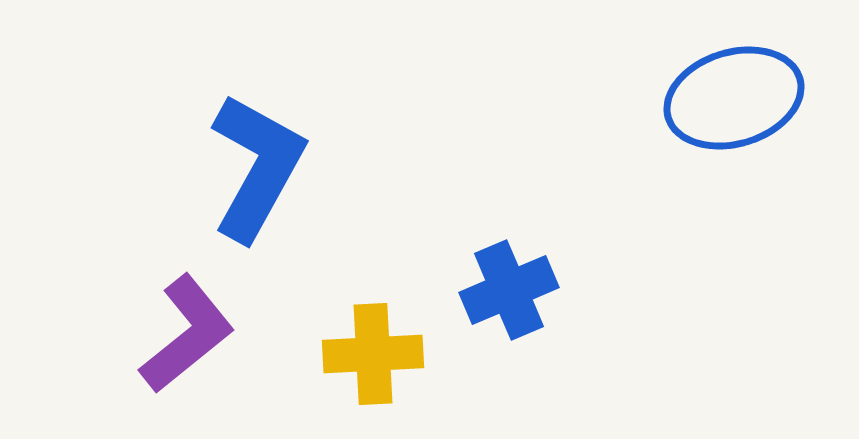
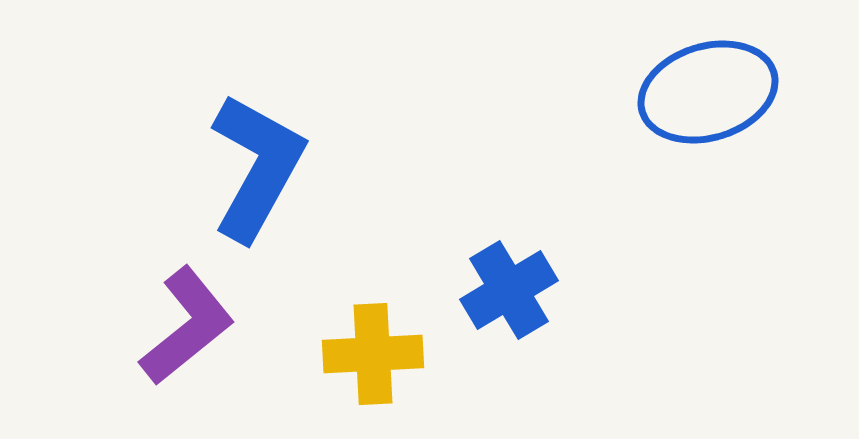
blue ellipse: moved 26 px left, 6 px up
blue cross: rotated 8 degrees counterclockwise
purple L-shape: moved 8 px up
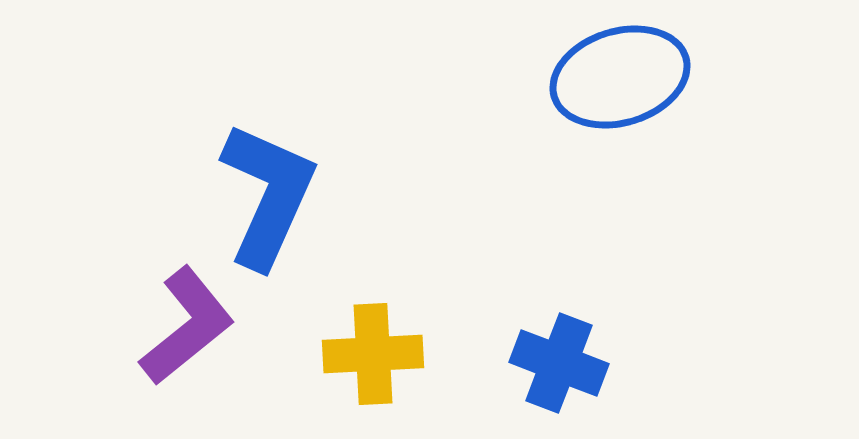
blue ellipse: moved 88 px left, 15 px up
blue L-shape: moved 11 px right, 28 px down; rotated 5 degrees counterclockwise
blue cross: moved 50 px right, 73 px down; rotated 38 degrees counterclockwise
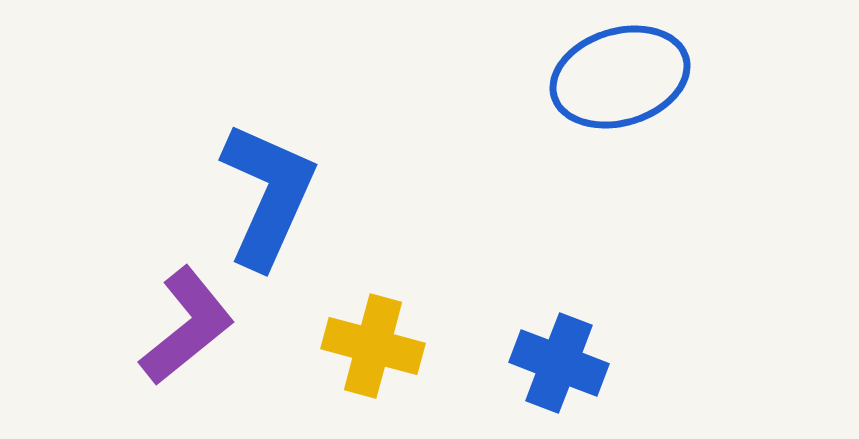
yellow cross: moved 8 px up; rotated 18 degrees clockwise
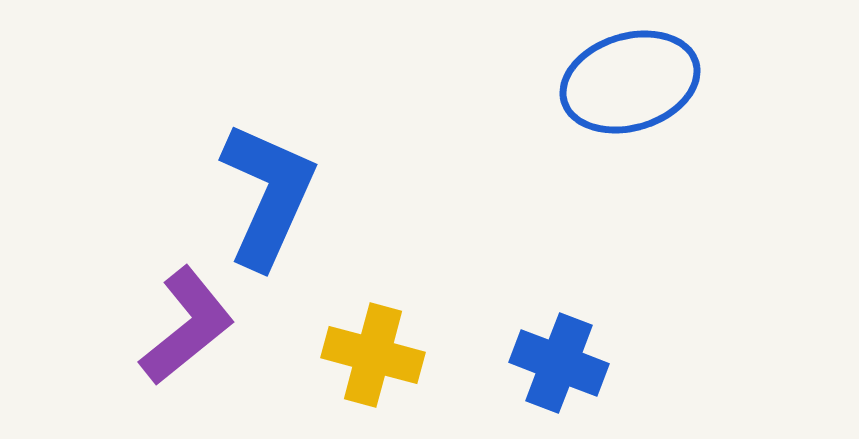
blue ellipse: moved 10 px right, 5 px down
yellow cross: moved 9 px down
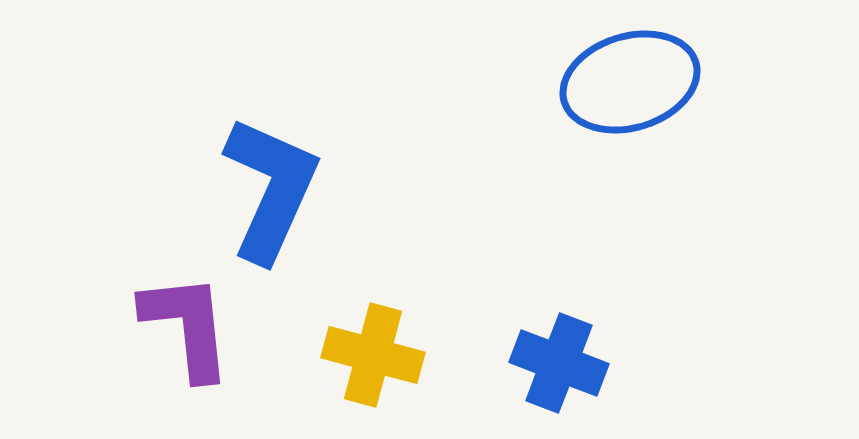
blue L-shape: moved 3 px right, 6 px up
purple L-shape: rotated 57 degrees counterclockwise
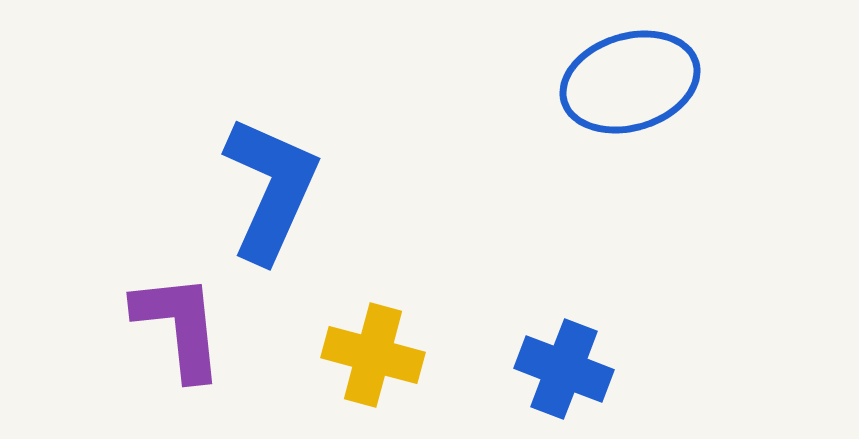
purple L-shape: moved 8 px left
blue cross: moved 5 px right, 6 px down
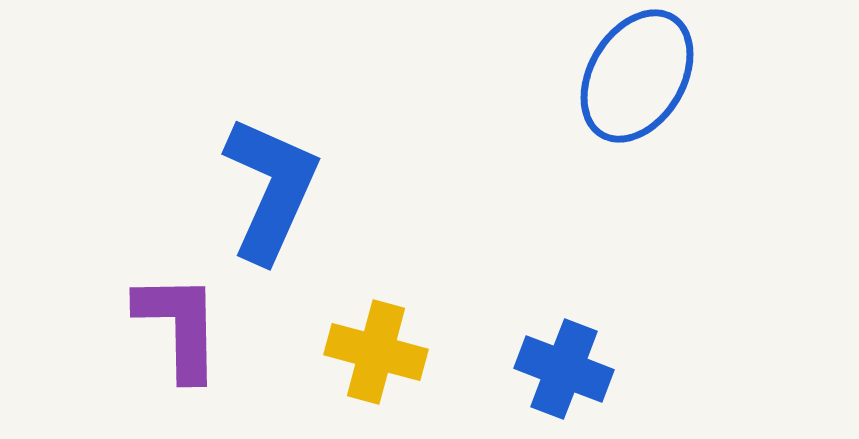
blue ellipse: moved 7 px right, 6 px up; rotated 42 degrees counterclockwise
purple L-shape: rotated 5 degrees clockwise
yellow cross: moved 3 px right, 3 px up
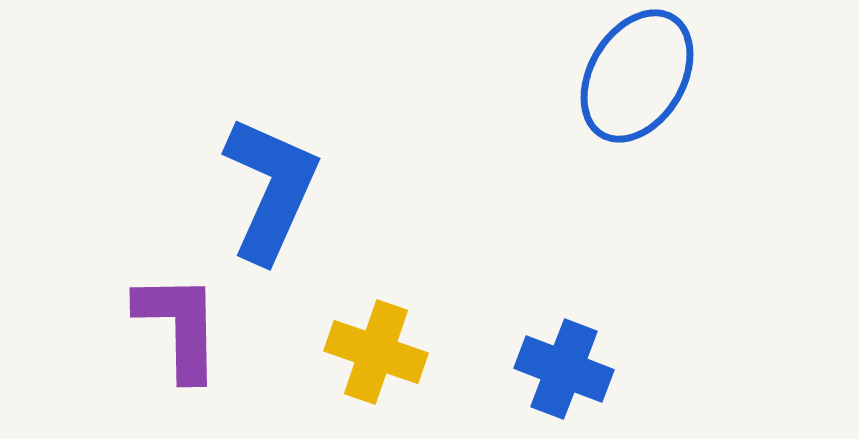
yellow cross: rotated 4 degrees clockwise
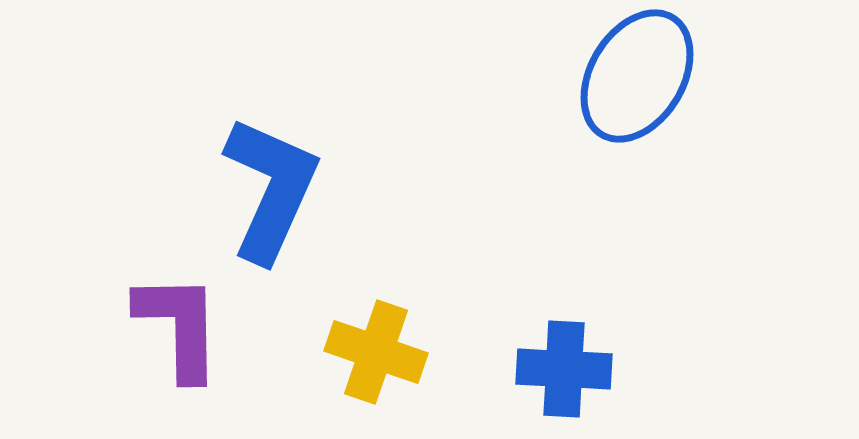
blue cross: rotated 18 degrees counterclockwise
